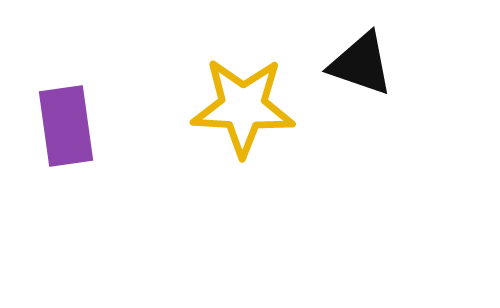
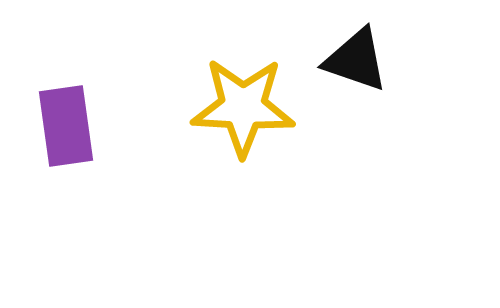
black triangle: moved 5 px left, 4 px up
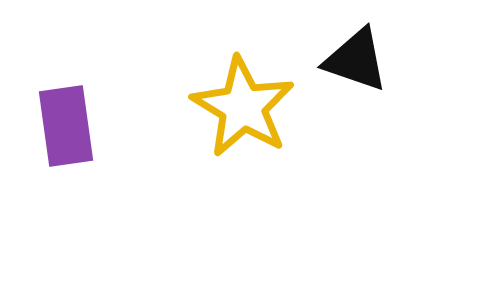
yellow star: rotated 28 degrees clockwise
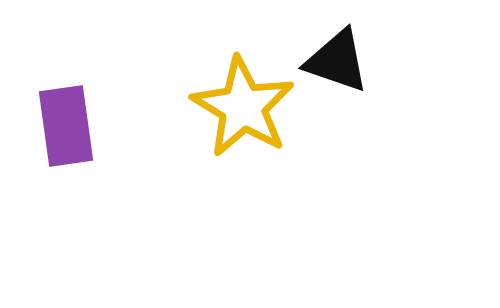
black triangle: moved 19 px left, 1 px down
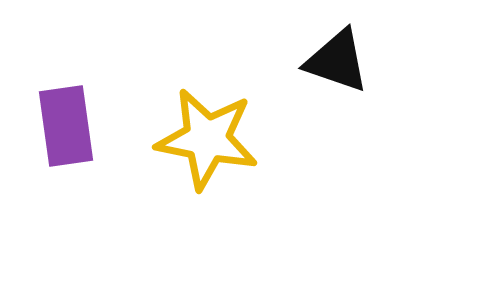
yellow star: moved 36 px left, 32 px down; rotated 20 degrees counterclockwise
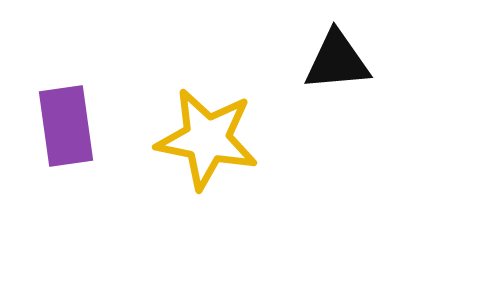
black triangle: rotated 24 degrees counterclockwise
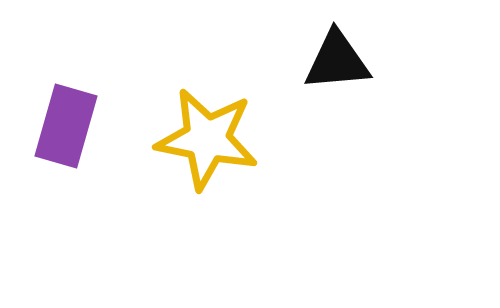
purple rectangle: rotated 24 degrees clockwise
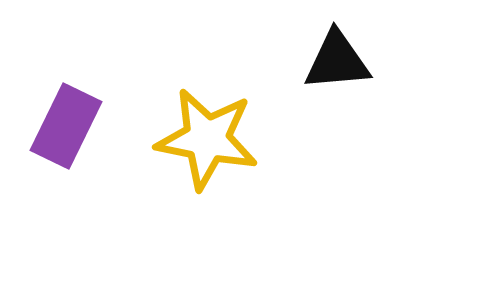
purple rectangle: rotated 10 degrees clockwise
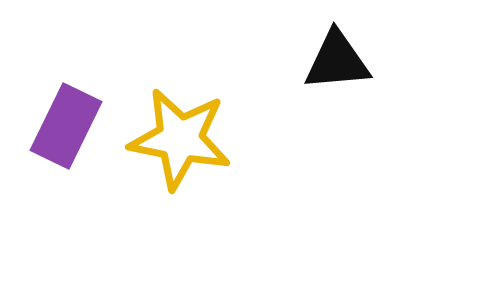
yellow star: moved 27 px left
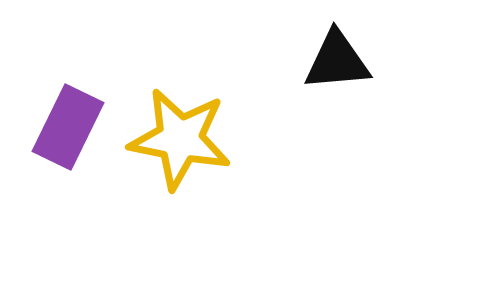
purple rectangle: moved 2 px right, 1 px down
